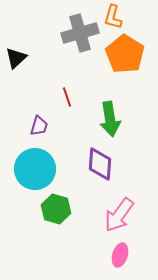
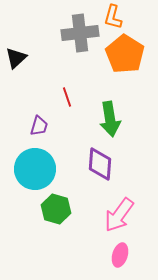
gray cross: rotated 9 degrees clockwise
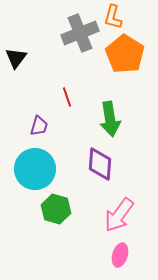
gray cross: rotated 15 degrees counterclockwise
black triangle: rotated 10 degrees counterclockwise
